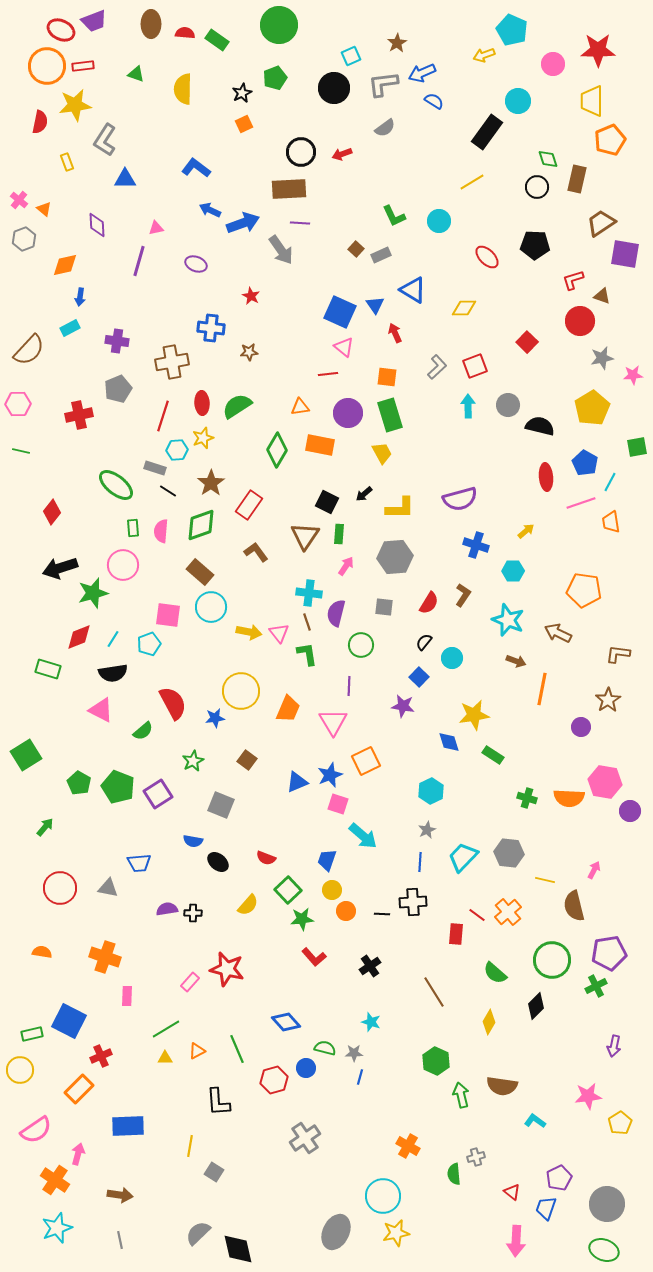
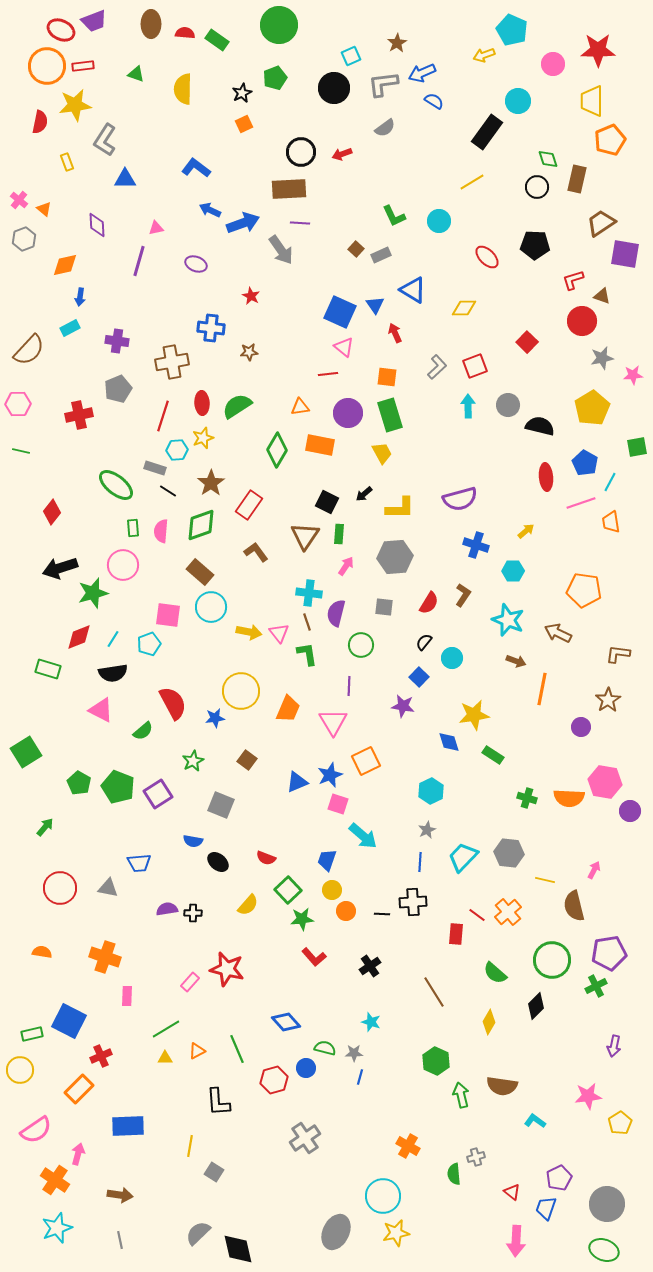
red circle at (580, 321): moved 2 px right
green square at (26, 755): moved 3 px up
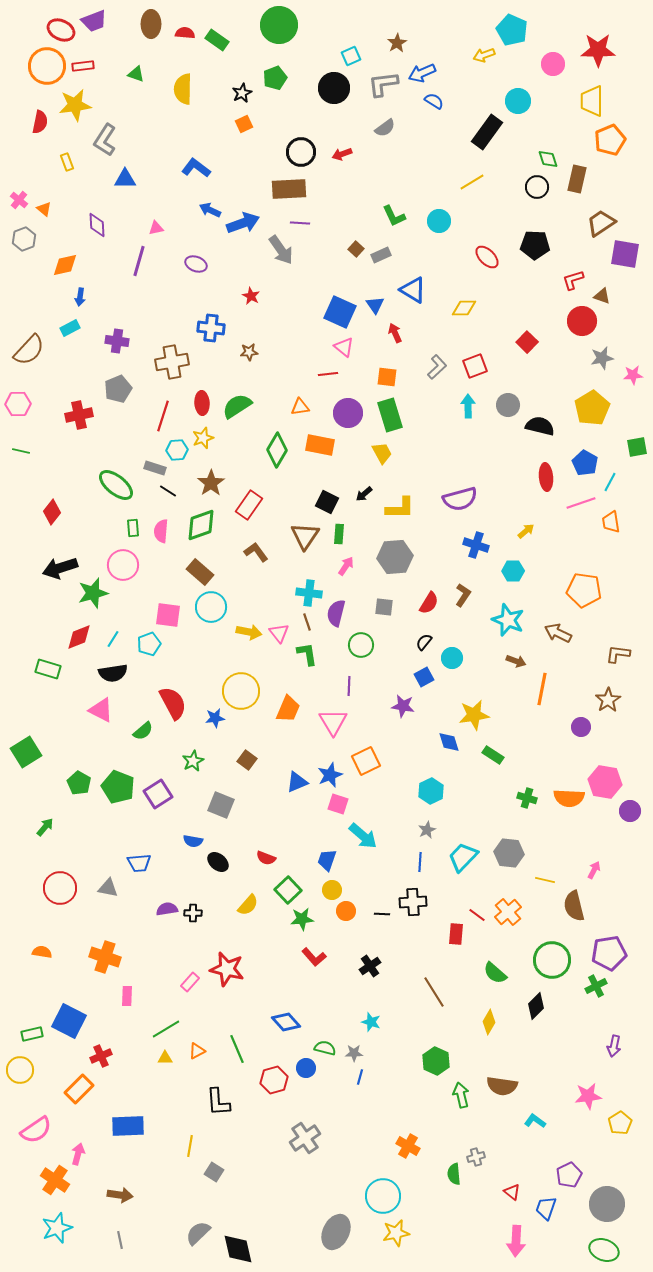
blue square at (419, 677): moved 5 px right; rotated 18 degrees clockwise
purple pentagon at (559, 1178): moved 10 px right, 3 px up
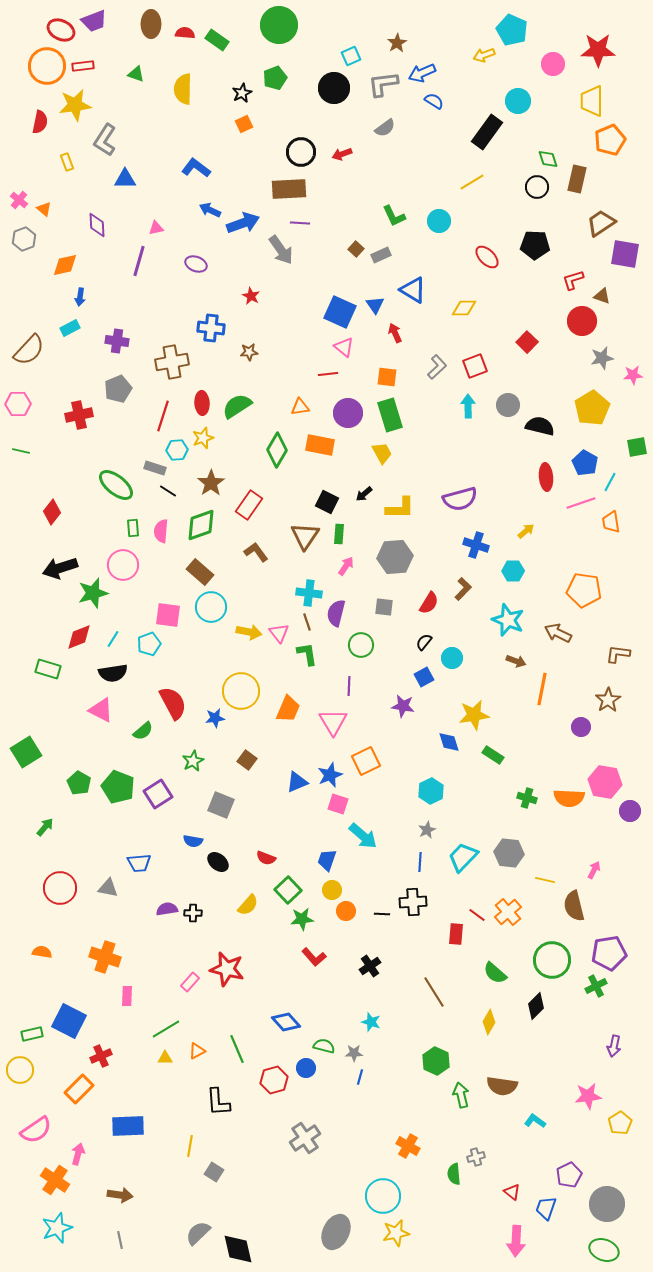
brown L-shape at (463, 595): moved 6 px up; rotated 10 degrees clockwise
green semicircle at (325, 1048): moved 1 px left, 2 px up
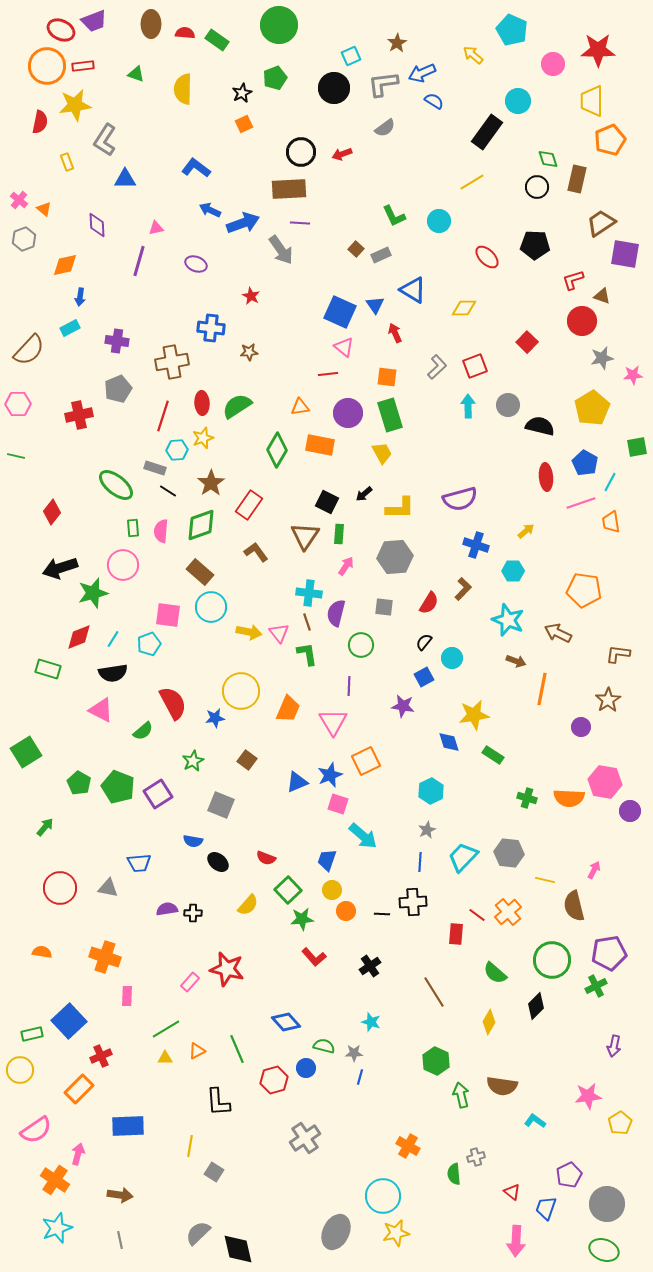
yellow arrow at (484, 55): moved 11 px left; rotated 60 degrees clockwise
green line at (21, 451): moved 5 px left, 5 px down
blue square at (69, 1021): rotated 20 degrees clockwise
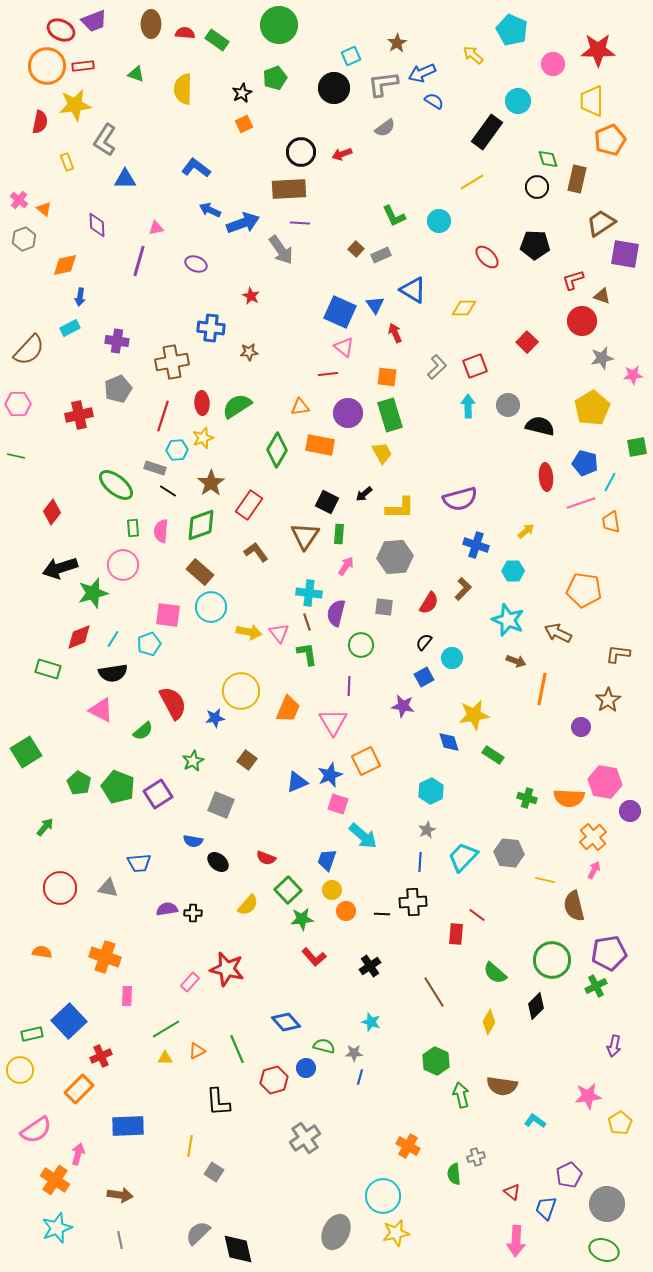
blue pentagon at (585, 463): rotated 15 degrees counterclockwise
orange cross at (508, 912): moved 85 px right, 75 px up
